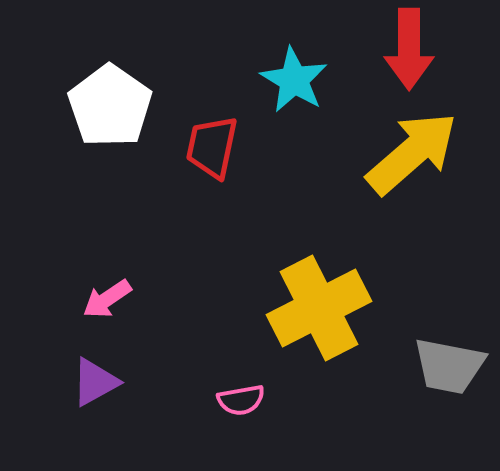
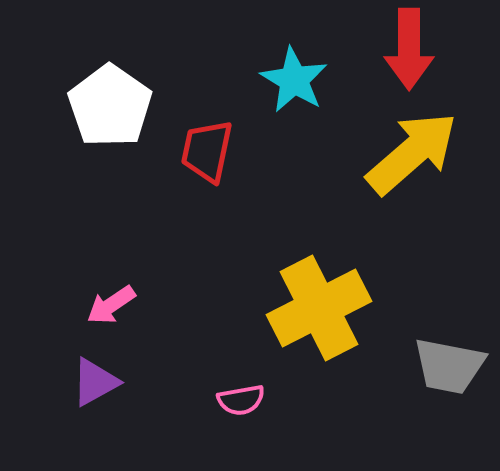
red trapezoid: moved 5 px left, 4 px down
pink arrow: moved 4 px right, 6 px down
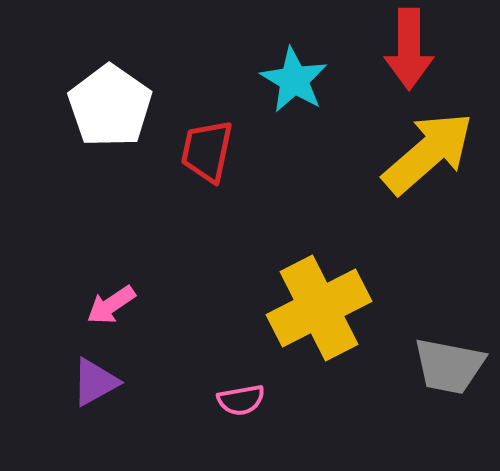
yellow arrow: moved 16 px right
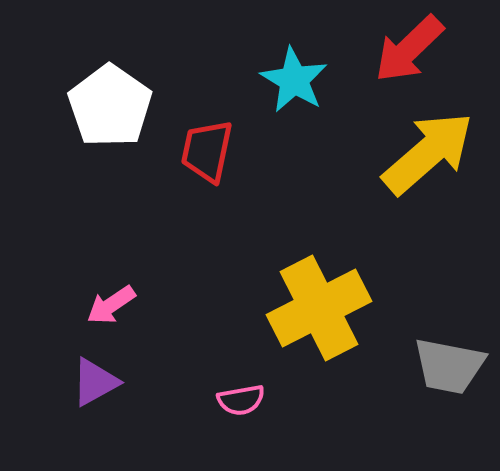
red arrow: rotated 46 degrees clockwise
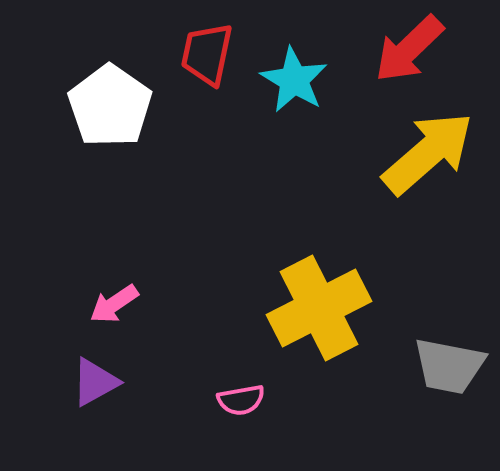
red trapezoid: moved 97 px up
pink arrow: moved 3 px right, 1 px up
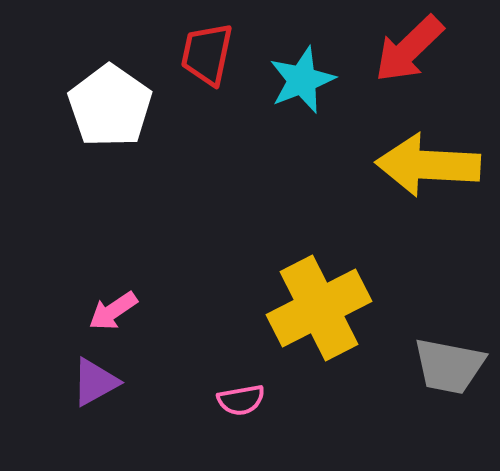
cyan star: moved 8 px right; rotated 20 degrees clockwise
yellow arrow: moved 12 px down; rotated 136 degrees counterclockwise
pink arrow: moved 1 px left, 7 px down
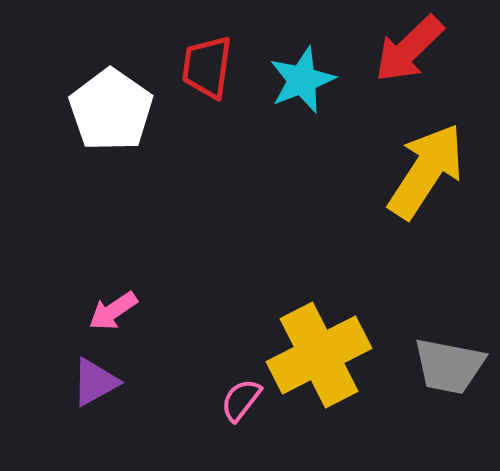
red trapezoid: moved 13 px down; rotated 4 degrees counterclockwise
white pentagon: moved 1 px right, 4 px down
yellow arrow: moved 2 px left, 6 px down; rotated 120 degrees clockwise
yellow cross: moved 47 px down
pink semicircle: rotated 138 degrees clockwise
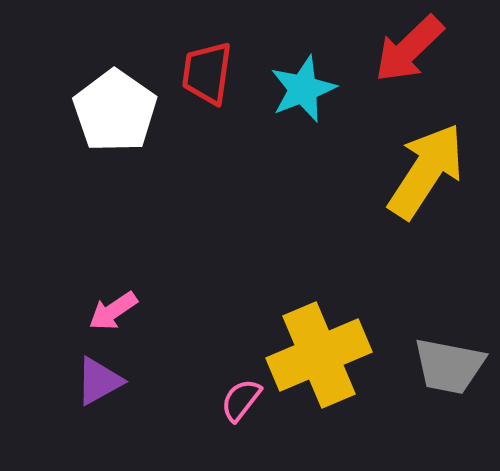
red trapezoid: moved 6 px down
cyan star: moved 1 px right, 9 px down
white pentagon: moved 4 px right, 1 px down
yellow cross: rotated 4 degrees clockwise
purple triangle: moved 4 px right, 1 px up
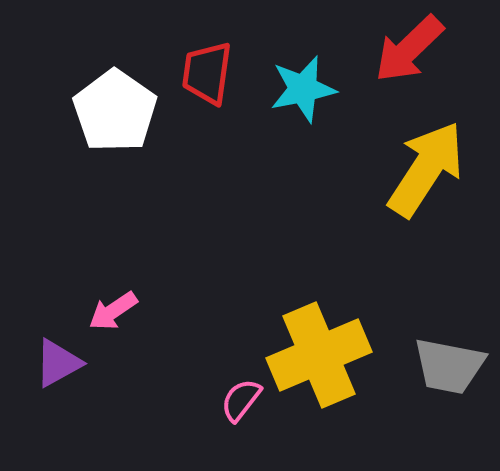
cyan star: rotated 10 degrees clockwise
yellow arrow: moved 2 px up
purple triangle: moved 41 px left, 18 px up
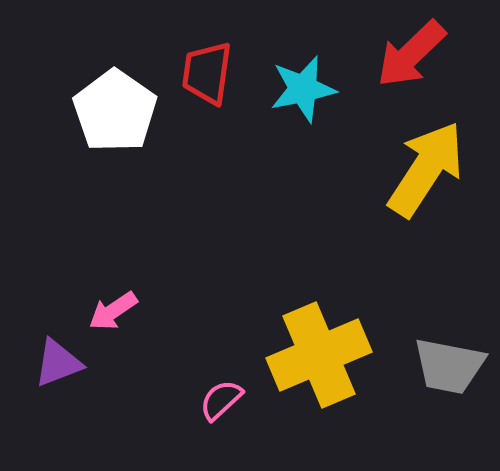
red arrow: moved 2 px right, 5 px down
purple triangle: rotated 8 degrees clockwise
pink semicircle: moved 20 px left; rotated 9 degrees clockwise
